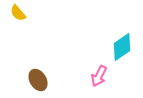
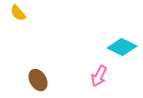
cyan diamond: rotated 60 degrees clockwise
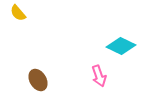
cyan diamond: moved 1 px left, 1 px up
pink arrow: rotated 45 degrees counterclockwise
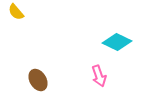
yellow semicircle: moved 2 px left, 1 px up
cyan diamond: moved 4 px left, 4 px up
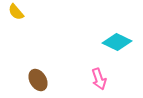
pink arrow: moved 3 px down
